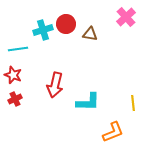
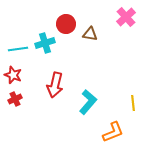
cyan cross: moved 2 px right, 13 px down
cyan L-shape: rotated 50 degrees counterclockwise
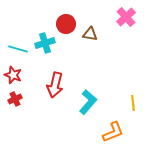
cyan line: rotated 24 degrees clockwise
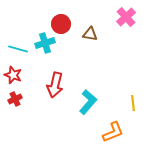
red circle: moved 5 px left
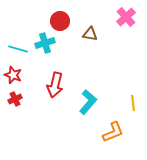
red circle: moved 1 px left, 3 px up
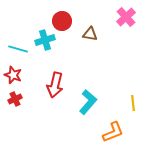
red circle: moved 2 px right
cyan cross: moved 3 px up
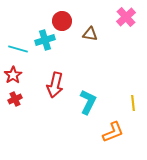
red star: rotated 18 degrees clockwise
cyan L-shape: rotated 15 degrees counterclockwise
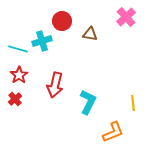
cyan cross: moved 3 px left, 1 px down
red star: moved 6 px right
red cross: rotated 16 degrees counterclockwise
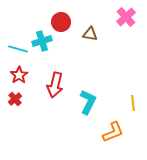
red circle: moved 1 px left, 1 px down
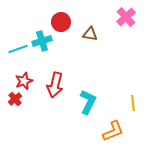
cyan line: rotated 36 degrees counterclockwise
red star: moved 5 px right, 6 px down; rotated 12 degrees clockwise
orange L-shape: moved 1 px up
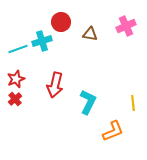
pink cross: moved 9 px down; rotated 18 degrees clockwise
red star: moved 8 px left, 2 px up
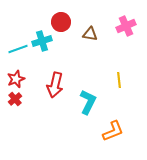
yellow line: moved 14 px left, 23 px up
